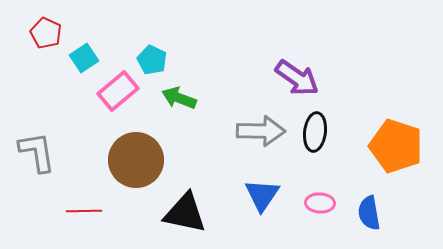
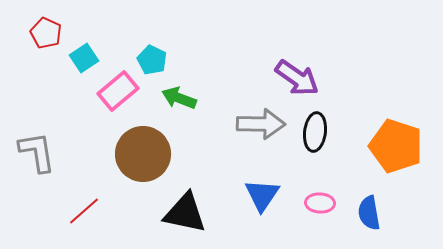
gray arrow: moved 7 px up
brown circle: moved 7 px right, 6 px up
red line: rotated 40 degrees counterclockwise
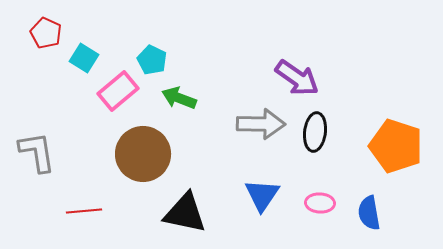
cyan square: rotated 24 degrees counterclockwise
red line: rotated 36 degrees clockwise
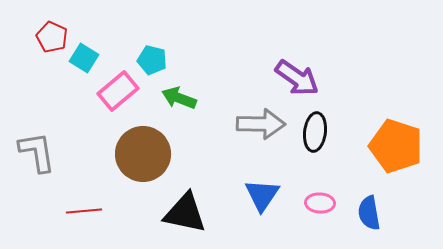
red pentagon: moved 6 px right, 4 px down
cyan pentagon: rotated 12 degrees counterclockwise
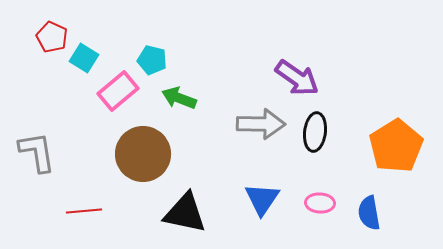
orange pentagon: rotated 22 degrees clockwise
blue triangle: moved 4 px down
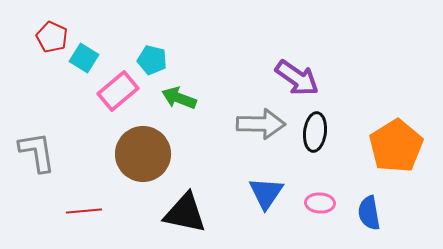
blue triangle: moved 4 px right, 6 px up
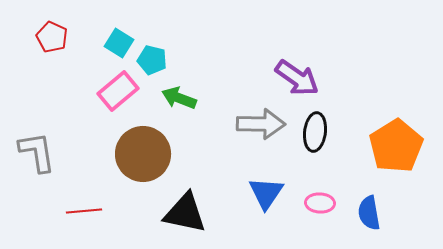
cyan square: moved 35 px right, 15 px up
